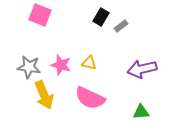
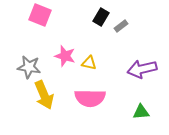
pink star: moved 4 px right, 9 px up
pink semicircle: rotated 24 degrees counterclockwise
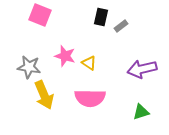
black rectangle: rotated 18 degrees counterclockwise
yellow triangle: rotated 21 degrees clockwise
green triangle: rotated 12 degrees counterclockwise
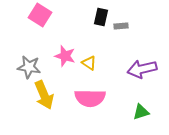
pink square: rotated 10 degrees clockwise
gray rectangle: rotated 32 degrees clockwise
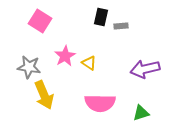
pink square: moved 6 px down
pink star: rotated 25 degrees clockwise
purple arrow: moved 3 px right
pink semicircle: moved 10 px right, 5 px down
green triangle: moved 1 px down
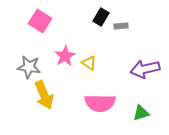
black rectangle: rotated 18 degrees clockwise
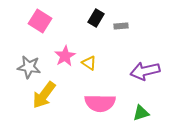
black rectangle: moved 5 px left, 1 px down
purple arrow: moved 2 px down
yellow arrow: rotated 60 degrees clockwise
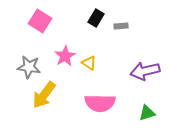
green triangle: moved 6 px right
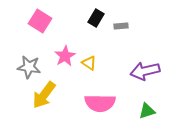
green triangle: moved 2 px up
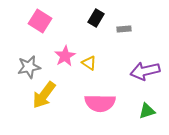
gray rectangle: moved 3 px right, 3 px down
gray star: rotated 20 degrees counterclockwise
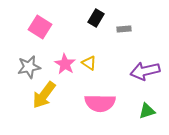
pink square: moved 6 px down
pink star: moved 8 px down; rotated 10 degrees counterclockwise
